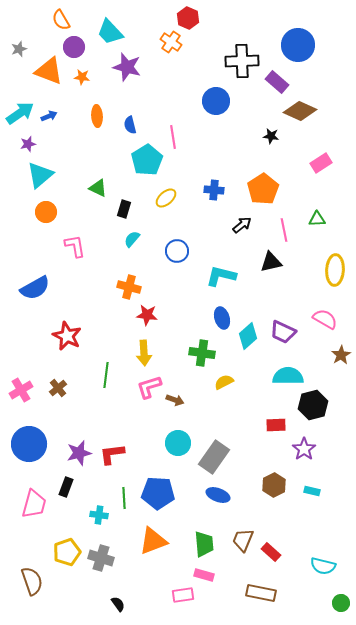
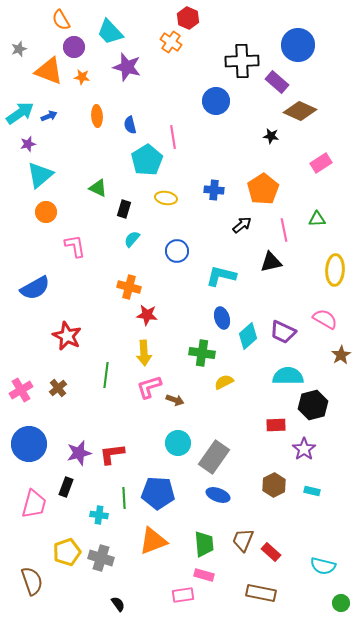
yellow ellipse at (166, 198): rotated 50 degrees clockwise
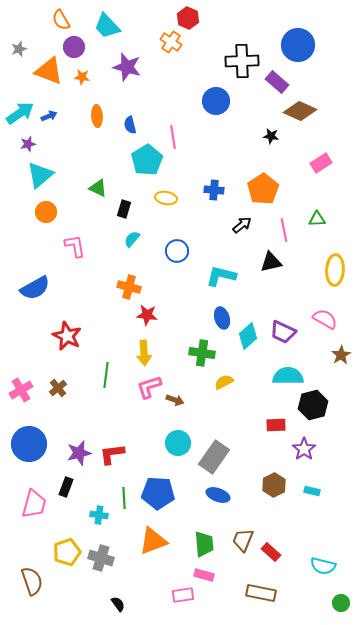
cyan trapezoid at (110, 32): moved 3 px left, 6 px up
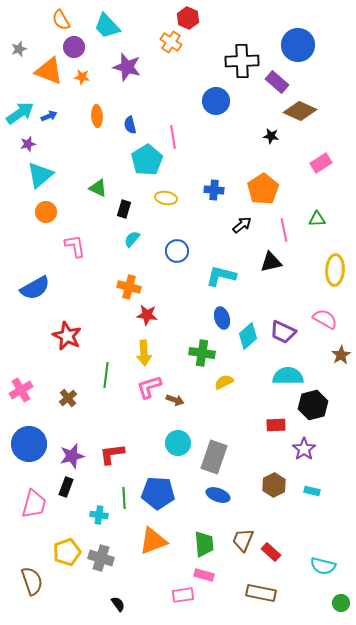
brown cross at (58, 388): moved 10 px right, 10 px down
purple star at (79, 453): moved 7 px left, 3 px down
gray rectangle at (214, 457): rotated 16 degrees counterclockwise
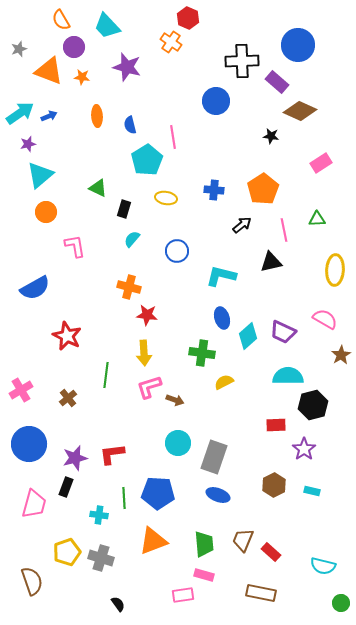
purple star at (72, 456): moved 3 px right, 2 px down
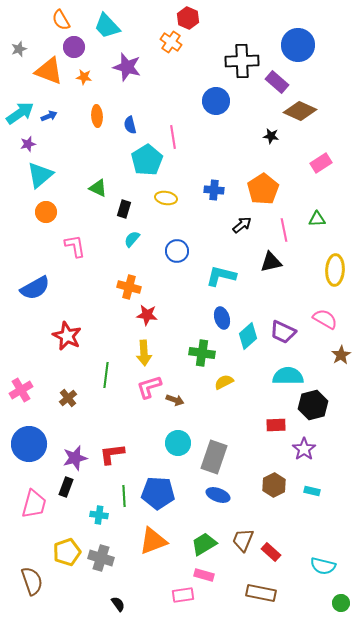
orange star at (82, 77): moved 2 px right
green line at (124, 498): moved 2 px up
green trapezoid at (204, 544): rotated 116 degrees counterclockwise
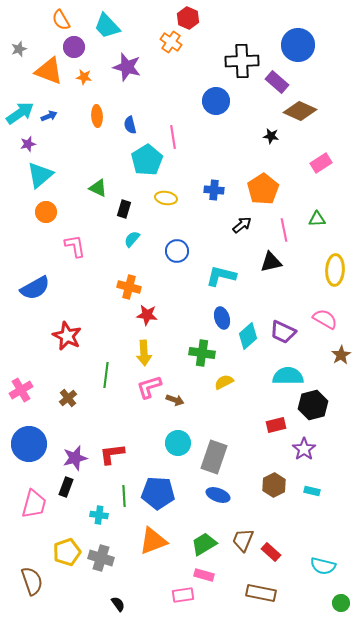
red rectangle at (276, 425): rotated 12 degrees counterclockwise
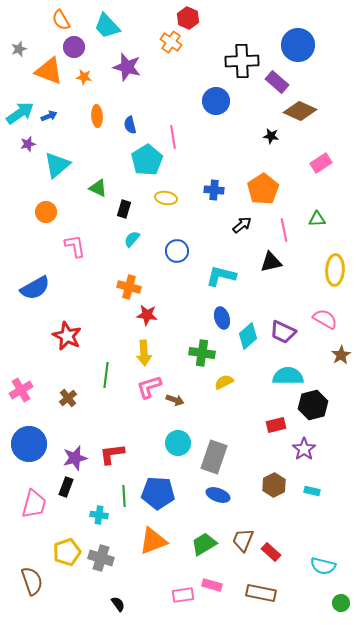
cyan triangle at (40, 175): moved 17 px right, 10 px up
pink rectangle at (204, 575): moved 8 px right, 10 px down
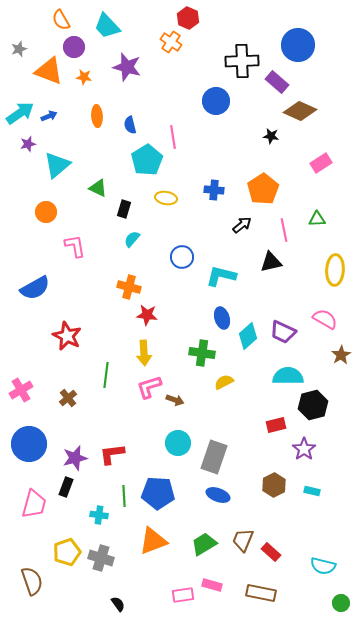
blue circle at (177, 251): moved 5 px right, 6 px down
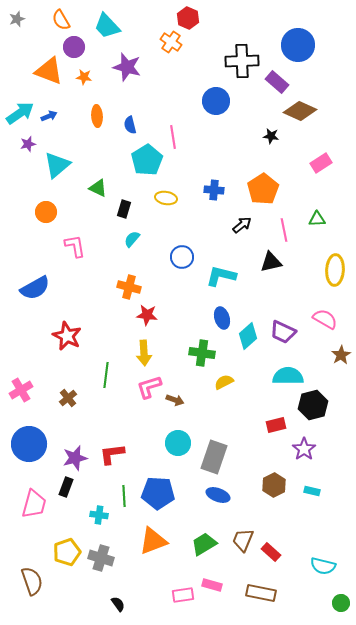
gray star at (19, 49): moved 2 px left, 30 px up
